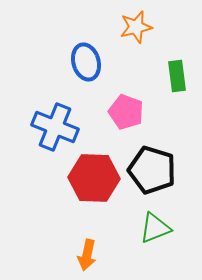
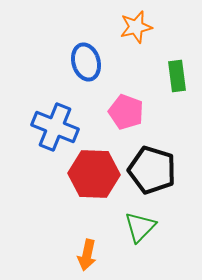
red hexagon: moved 4 px up
green triangle: moved 15 px left, 1 px up; rotated 24 degrees counterclockwise
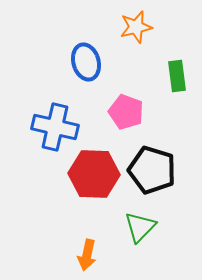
blue cross: rotated 9 degrees counterclockwise
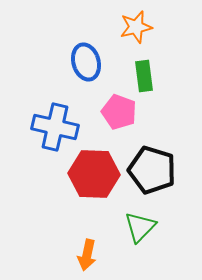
green rectangle: moved 33 px left
pink pentagon: moved 7 px left
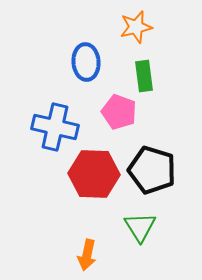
blue ellipse: rotated 12 degrees clockwise
green triangle: rotated 16 degrees counterclockwise
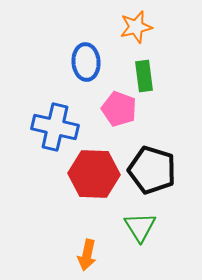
pink pentagon: moved 3 px up
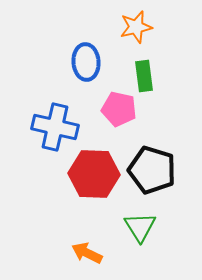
pink pentagon: rotated 8 degrees counterclockwise
orange arrow: moved 2 px up; rotated 104 degrees clockwise
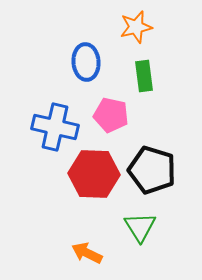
pink pentagon: moved 8 px left, 6 px down
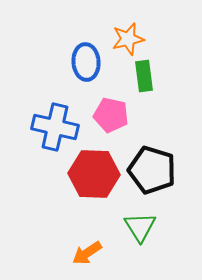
orange star: moved 8 px left, 12 px down
orange arrow: rotated 60 degrees counterclockwise
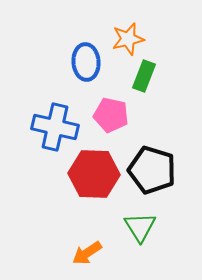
green rectangle: rotated 28 degrees clockwise
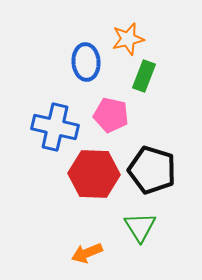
orange arrow: rotated 12 degrees clockwise
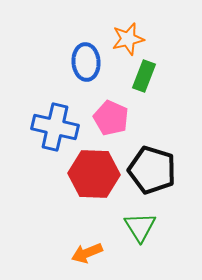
pink pentagon: moved 3 px down; rotated 12 degrees clockwise
